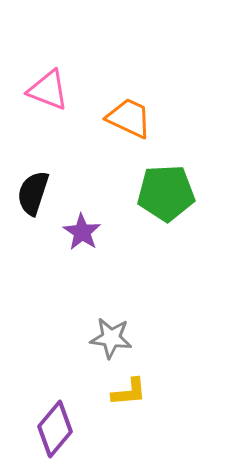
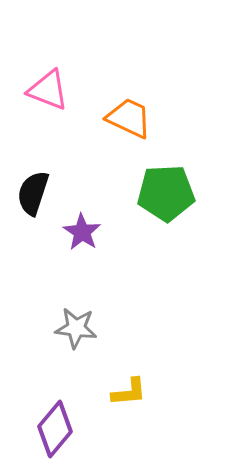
gray star: moved 35 px left, 10 px up
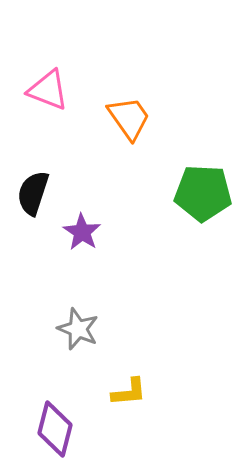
orange trapezoid: rotated 30 degrees clockwise
green pentagon: moved 37 px right; rotated 6 degrees clockwise
gray star: moved 2 px right, 1 px down; rotated 15 degrees clockwise
purple diamond: rotated 26 degrees counterclockwise
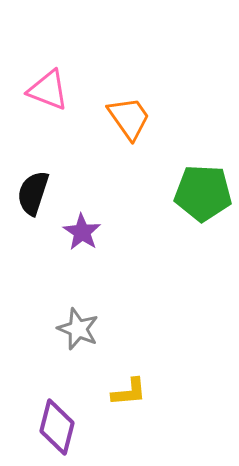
purple diamond: moved 2 px right, 2 px up
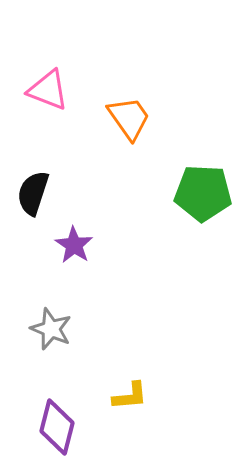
purple star: moved 8 px left, 13 px down
gray star: moved 27 px left
yellow L-shape: moved 1 px right, 4 px down
